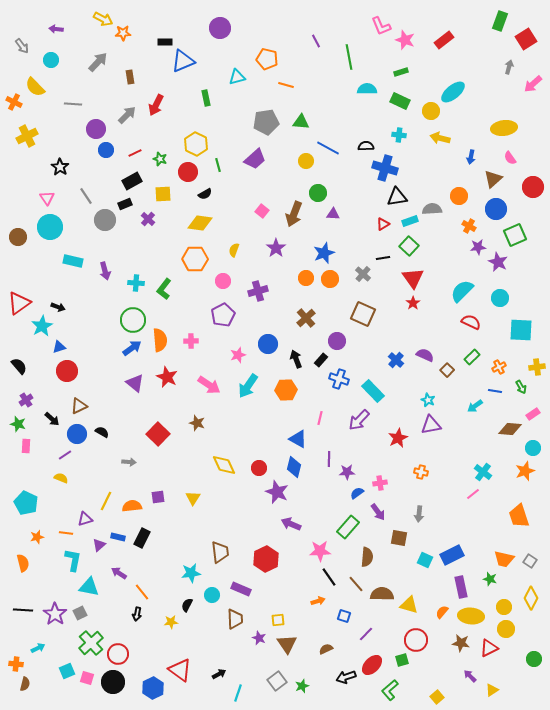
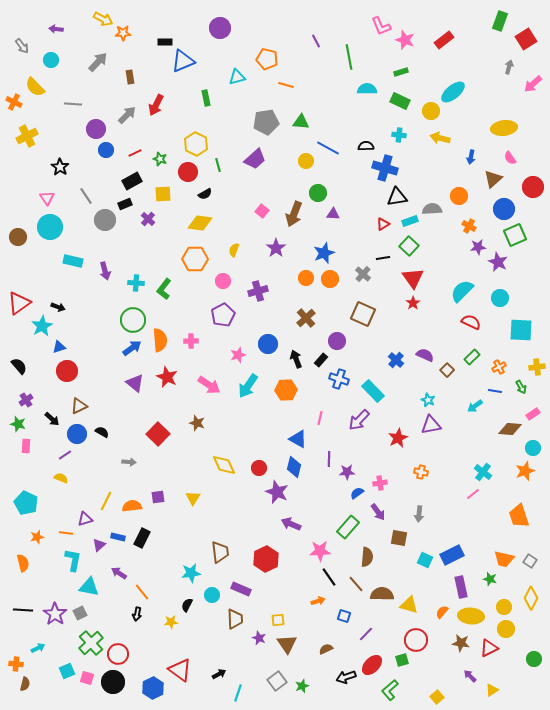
blue circle at (496, 209): moved 8 px right
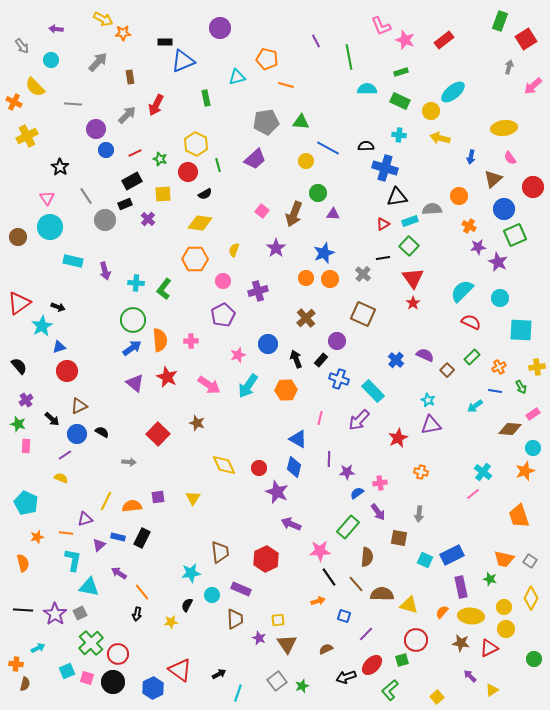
pink arrow at (533, 84): moved 2 px down
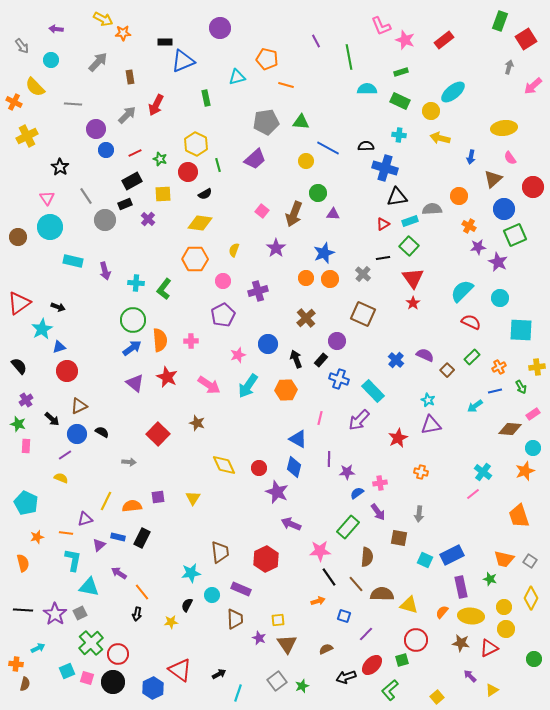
cyan star at (42, 326): moved 3 px down
blue line at (495, 391): rotated 24 degrees counterclockwise
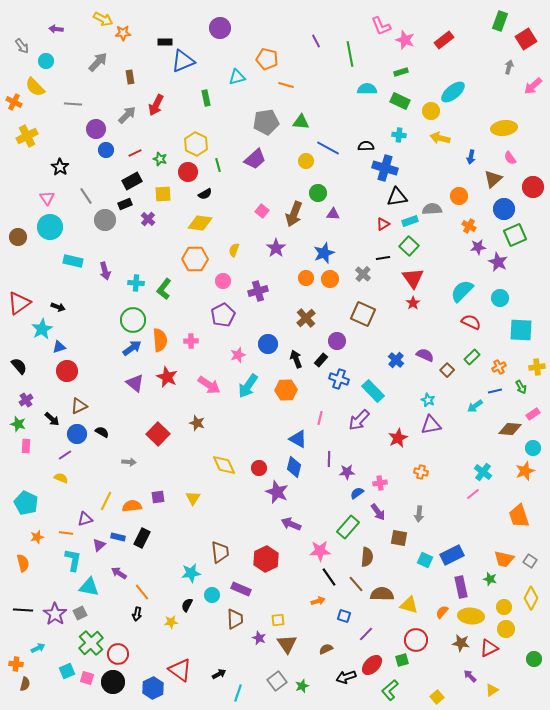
green line at (349, 57): moved 1 px right, 3 px up
cyan circle at (51, 60): moved 5 px left, 1 px down
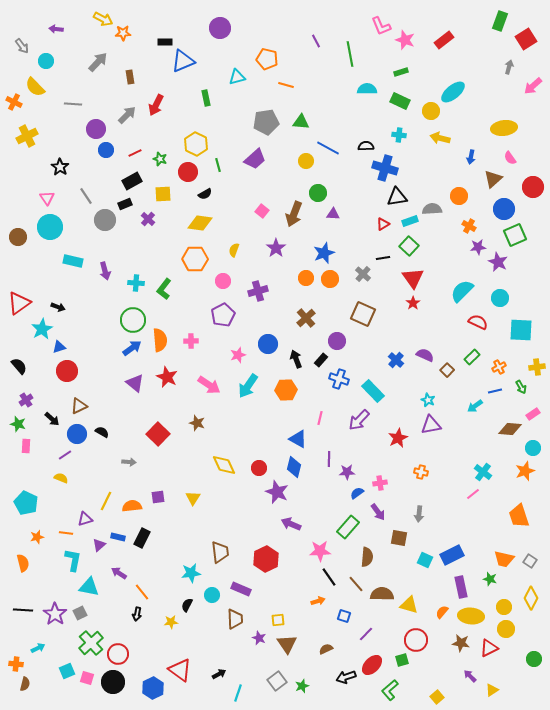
red semicircle at (471, 322): moved 7 px right
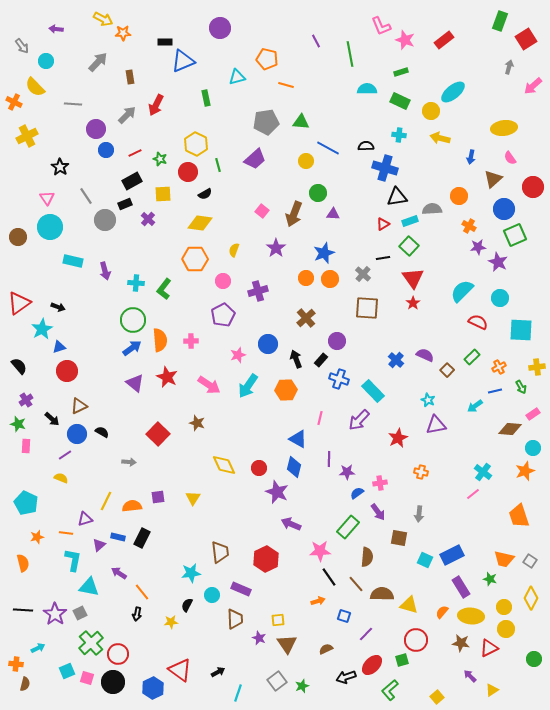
brown square at (363, 314): moved 4 px right, 6 px up; rotated 20 degrees counterclockwise
purple triangle at (431, 425): moved 5 px right
purple rectangle at (461, 587): rotated 20 degrees counterclockwise
black arrow at (219, 674): moved 1 px left, 2 px up
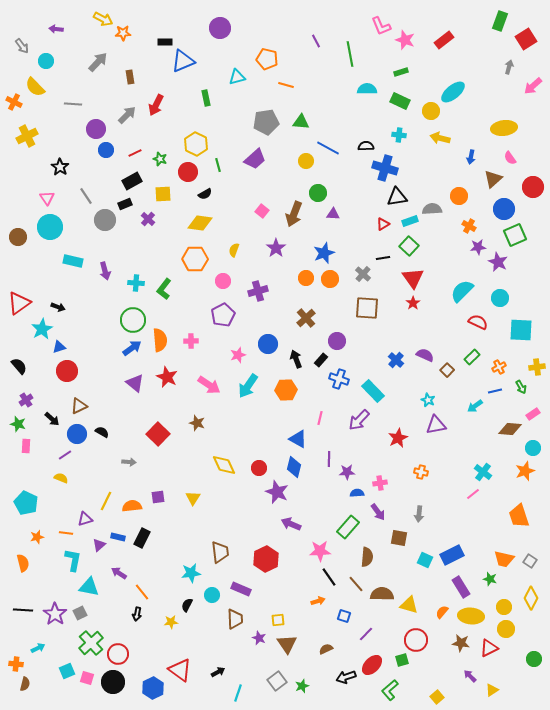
blue semicircle at (357, 493): rotated 32 degrees clockwise
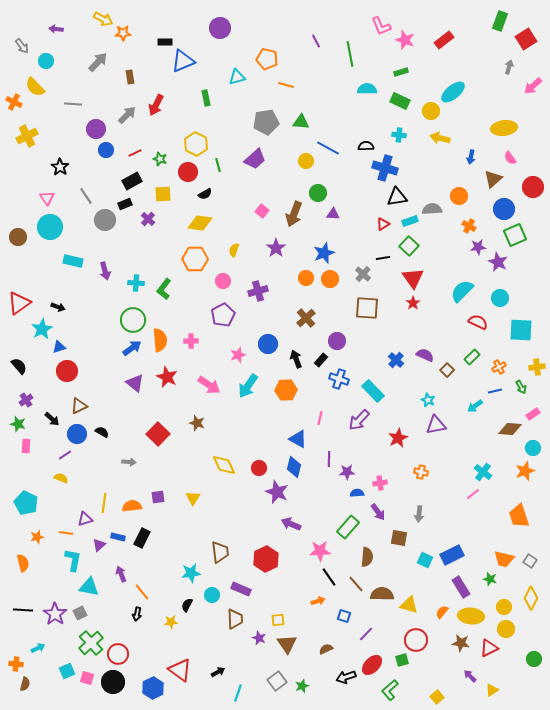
yellow line at (106, 501): moved 2 px left, 2 px down; rotated 18 degrees counterclockwise
purple arrow at (119, 573): moved 2 px right, 1 px down; rotated 35 degrees clockwise
